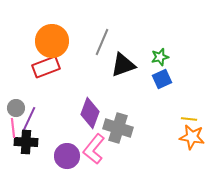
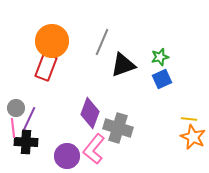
red rectangle: rotated 48 degrees counterclockwise
orange star: moved 1 px right; rotated 15 degrees clockwise
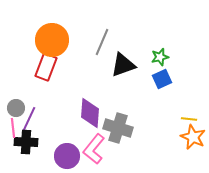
orange circle: moved 1 px up
purple diamond: rotated 16 degrees counterclockwise
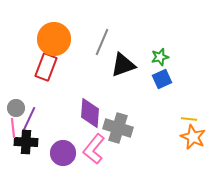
orange circle: moved 2 px right, 1 px up
purple circle: moved 4 px left, 3 px up
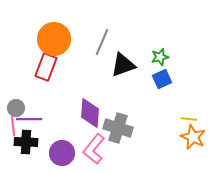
purple line: rotated 65 degrees clockwise
pink line: moved 2 px up
purple circle: moved 1 px left
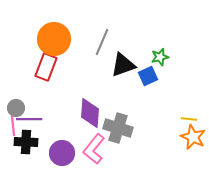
blue square: moved 14 px left, 3 px up
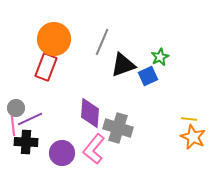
green star: rotated 12 degrees counterclockwise
purple line: moved 1 px right; rotated 25 degrees counterclockwise
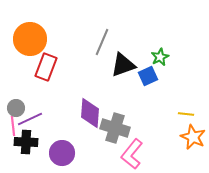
orange circle: moved 24 px left
yellow line: moved 3 px left, 5 px up
gray cross: moved 3 px left
pink L-shape: moved 38 px right, 5 px down
